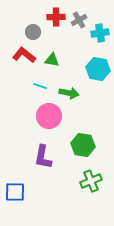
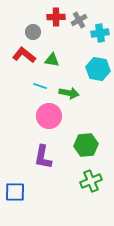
green hexagon: moved 3 px right; rotated 15 degrees counterclockwise
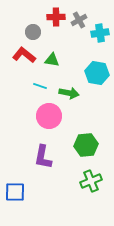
cyan hexagon: moved 1 px left, 4 px down
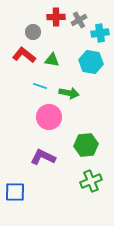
cyan hexagon: moved 6 px left, 11 px up
pink circle: moved 1 px down
purple L-shape: rotated 105 degrees clockwise
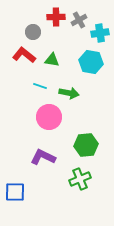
green cross: moved 11 px left, 2 px up
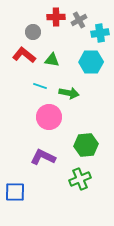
cyan hexagon: rotated 10 degrees counterclockwise
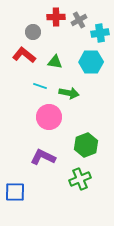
green triangle: moved 3 px right, 2 px down
green hexagon: rotated 15 degrees counterclockwise
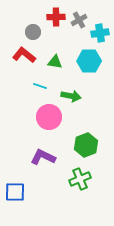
cyan hexagon: moved 2 px left, 1 px up
green arrow: moved 2 px right, 3 px down
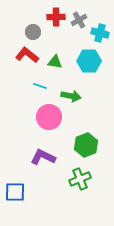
cyan cross: rotated 24 degrees clockwise
red L-shape: moved 3 px right
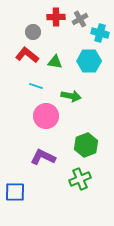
gray cross: moved 1 px right, 1 px up
cyan line: moved 4 px left
pink circle: moved 3 px left, 1 px up
